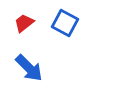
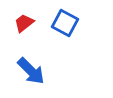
blue arrow: moved 2 px right, 3 px down
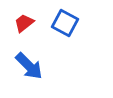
blue arrow: moved 2 px left, 5 px up
